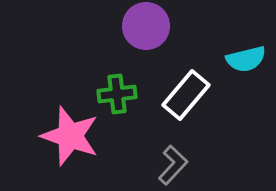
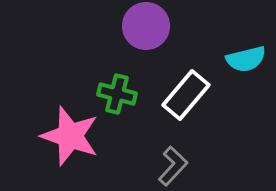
green cross: rotated 21 degrees clockwise
gray L-shape: moved 1 px down
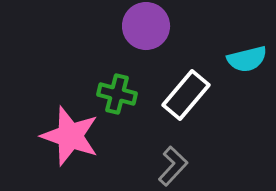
cyan semicircle: moved 1 px right
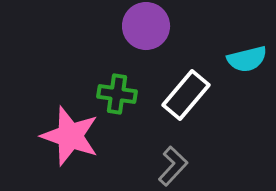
green cross: rotated 6 degrees counterclockwise
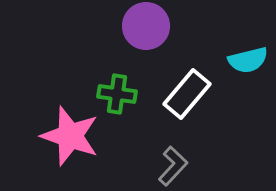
cyan semicircle: moved 1 px right, 1 px down
white rectangle: moved 1 px right, 1 px up
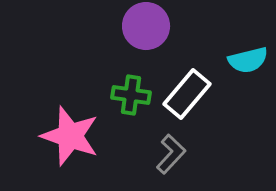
green cross: moved 14 px right, 1 px down
gray L-shape: moved 2 px left, 12 px up
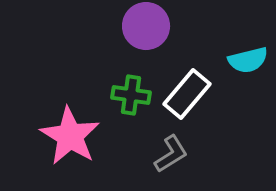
pink star: rotated 12 degrees clockwise
gray L-shape: rotated 15 degrees clockwise
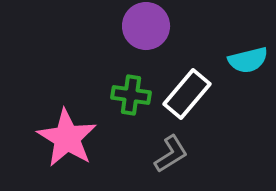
pink star: moved 3 px left, 2 px down
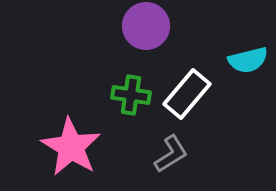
pink star: moved 4 px right, 9 px down
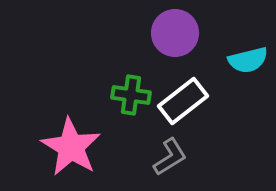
purple circle: moved 29 px right, 7 px down
white rectangle: moved 4 px left, 7 px down; rotated 12 degrees clockwise
gray L-shape: moved 1 px left, 3 px down
